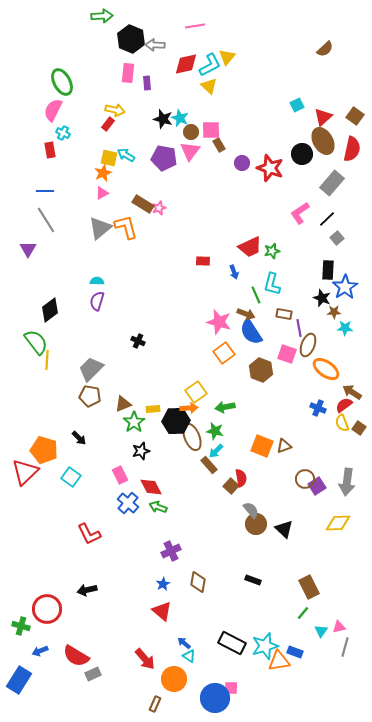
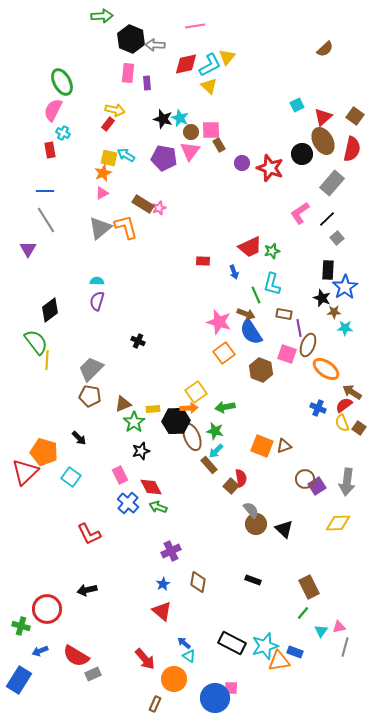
orange pentagon at (44, 450): moved 2 px down
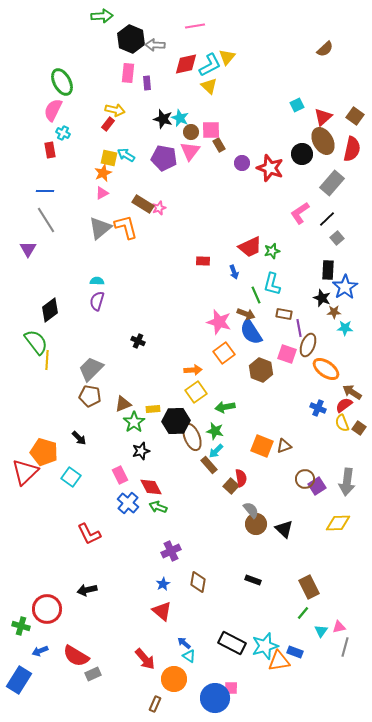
orange arrow at (189, 408): moved 4 px right, 38 px up
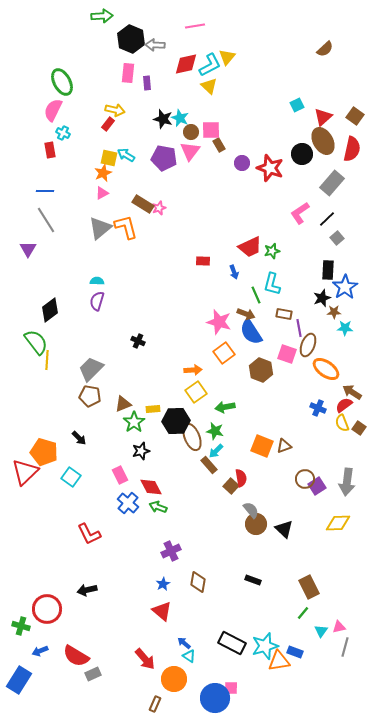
black star at (322, 298): rotated 30 degrees clockwise
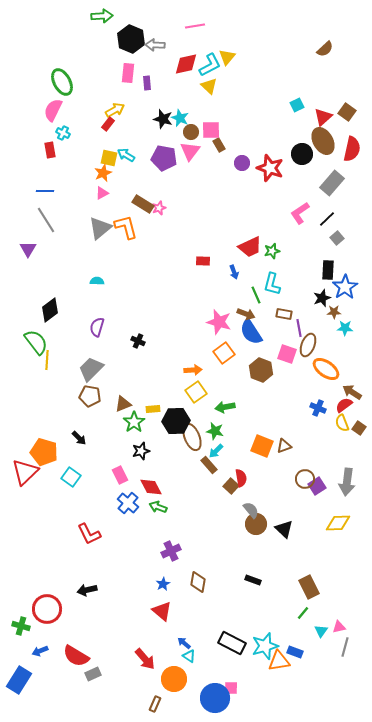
yellow arrow at (115, 110): rotated 42 degrees counterclockwise
brown square at (355, 116): moved 8 px left, 4 px up
purple semicircle at (97, 301): moved 26 px down
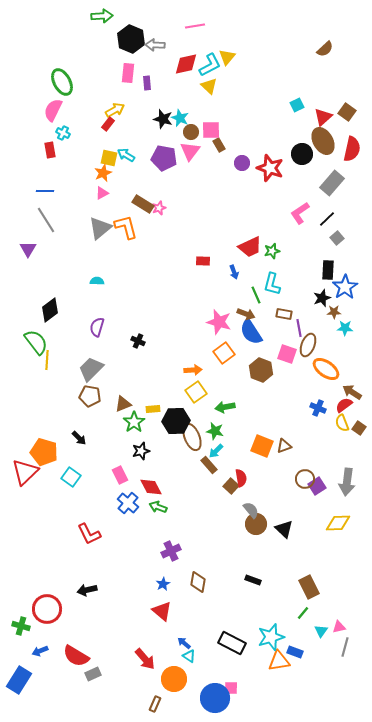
cyan star at (265, 646): moved 6 px right, 9 px up
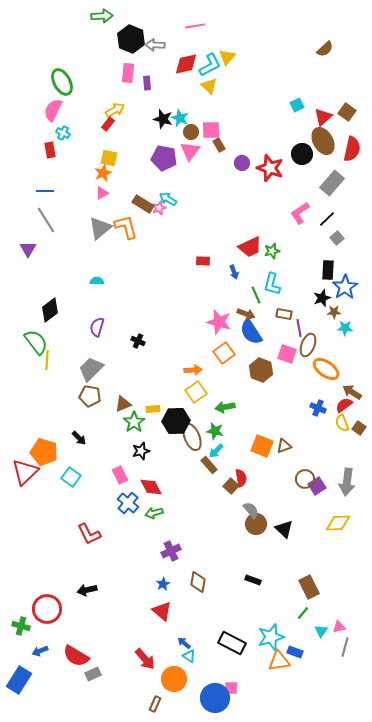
cyan arrow at (126, 155): moved 42 px right, 44 px down
green arrow at (158, 507): moved 4 px left, 6 px down; rotated 36 degrees counterclockwise
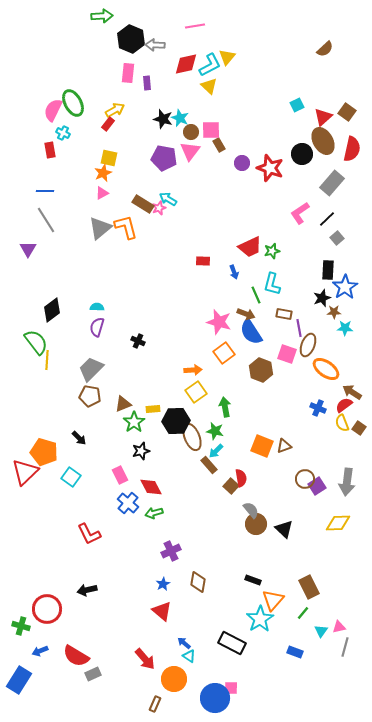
green ellipse at (62, 82): moved 11 px right, 21 px down
cyan semicircle at (97, 281): moved 26 px down
black diamond at (50, 310): moved 2 px right
green arrow at (225, 407): rotated 90 degrees clockwise
cyan star at (271, 637): moved 11 px left, 18 px up; rotated 16 degrees counterclockwise
orange triangle at (279, 661): moved 6 px left, 61 px up; rotated 40 degrees counterclockwise
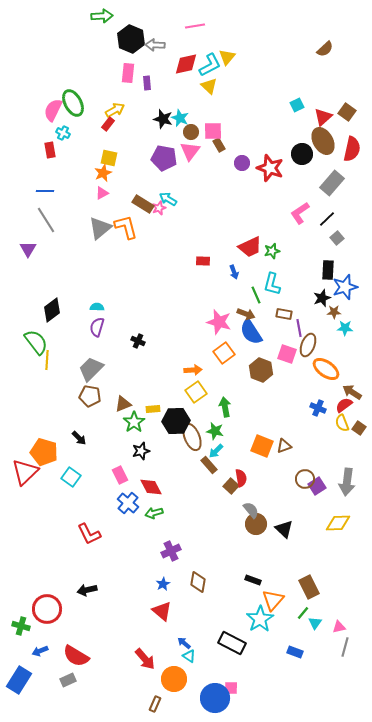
pink square at (211, 130): moved 2 px right, 1 px down
blue star at (345, 287): rotated 15 degrees clockwise
cyan triangle at (321, 631): moved 6 px left, 8 px up
gray rectangle at (93, 674): moved 25 px left, 6 px down
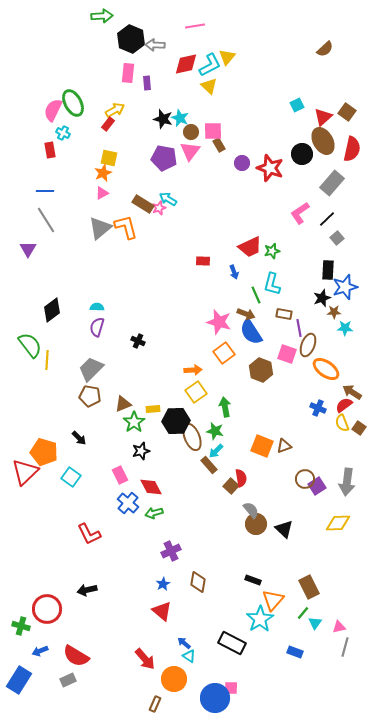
green semicircle at (36, 342): moved 6 px left, 3 px down
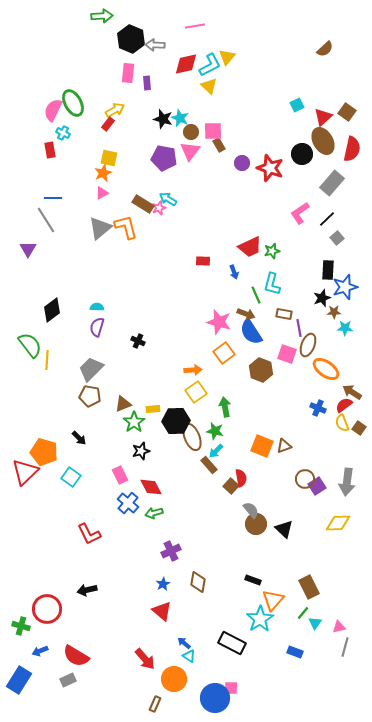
blue line at (45, 191): moved 8 px right, 7 px down
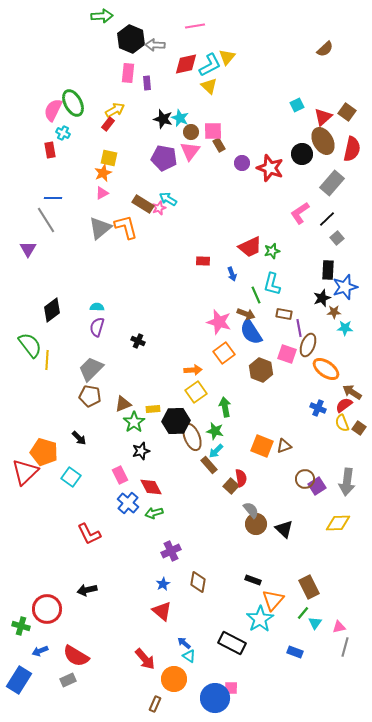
blue arrow at (234, 272): moved 2 px left, 2 px down
